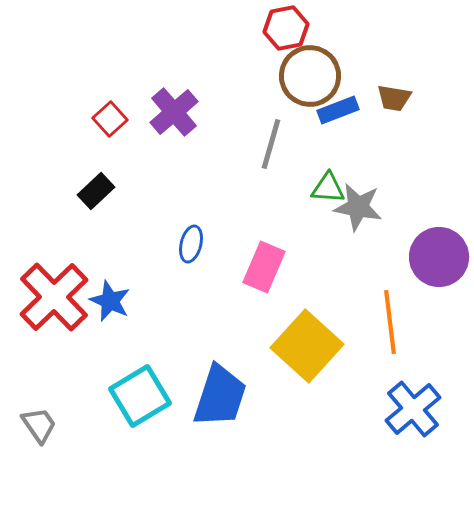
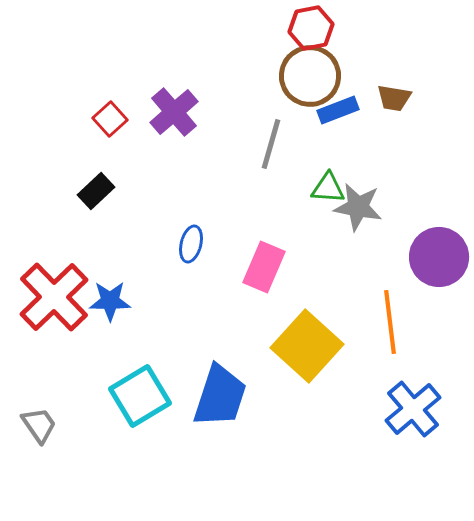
red hexagon: moved 25 px right
blue star: rotated 24 degrees counterclockwise
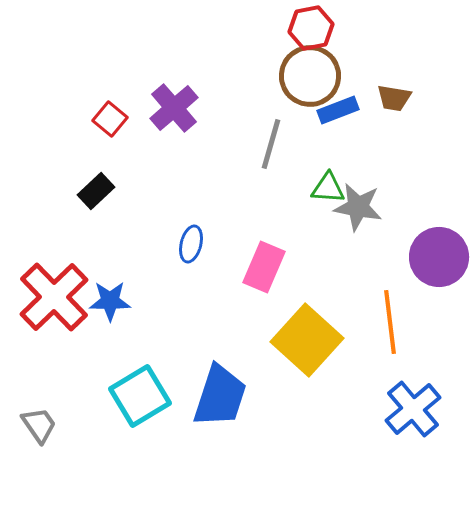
purple cross: moved 4 px up
red square: rotated 8 degrees counterclockwise
yellow square: moved 6 px up
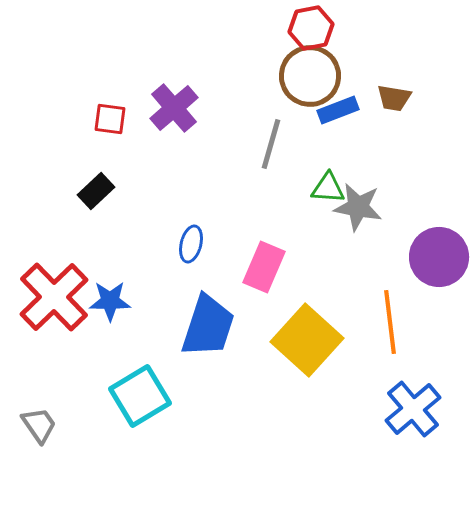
red square: rotated 32 degrees counterclockwise
blue trapezoid: moved 12 px left, 70 px up
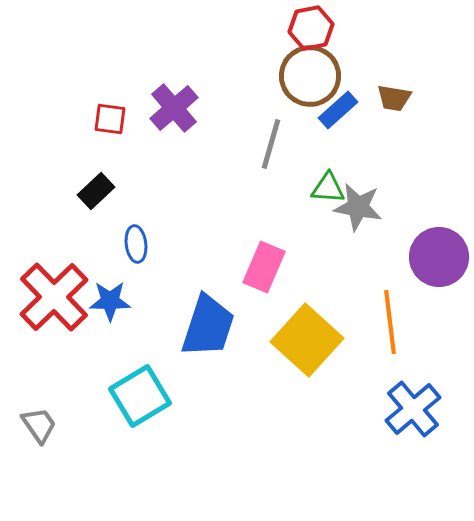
blue rectangle: rotated 21 degrees counterclockwise
blue ellipse: moved 55 px left; rotated 21 degrees counterclockwise
